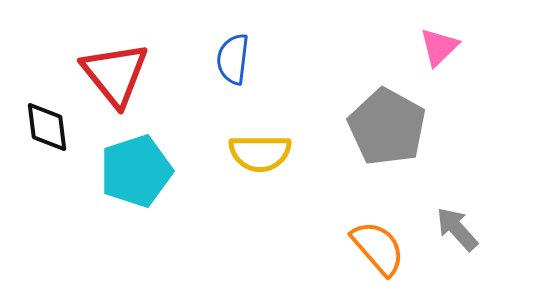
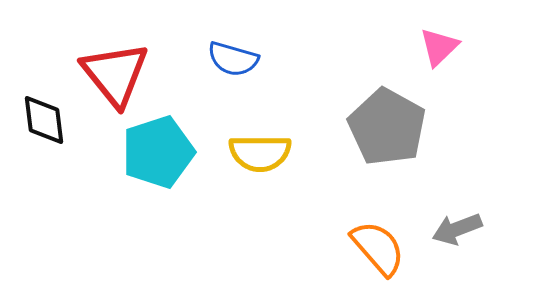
blue semicircle: rotated 81 degrees counterclockwise
black diamond: moved 3 px left, 7 px up
cyan pentagon: moved 22 px right, 19 px up
gray arrow: rotated 69 degrees counterclockwise
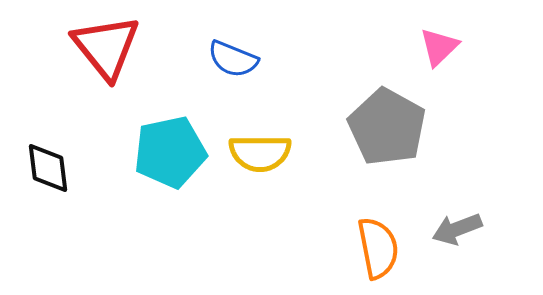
blue semicircle: rotated 6 degrees clockwise
red triangle: moved 9 px left, 27 px up
black diamond: moved 4 px right, 48 px down
cyan pentagon: moved 12 px right; rotated 6 degrees clockwise
orange semicircle: rotated 30 degrees clockwise
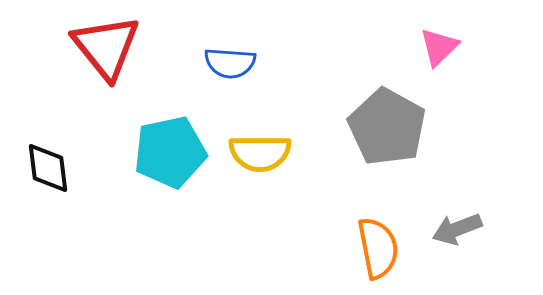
blue semicircle: moved 3 px left, 4 px down; rotated 18 degrees counterclockwise
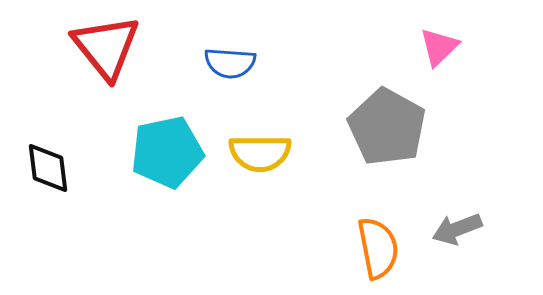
cyan pentagon: moved 3 px left
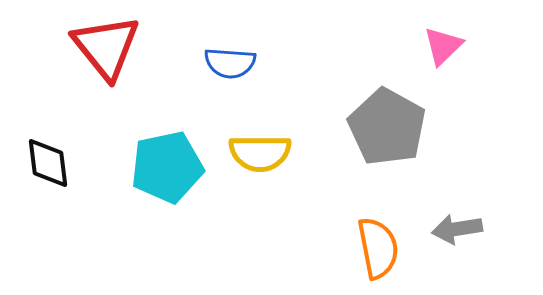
pink triangle: moved 4 px right, 1 px up
cyan pentagon: moved 15 px down
black diamond: moved 5 px up
gray arrow: rotated 12 degrees clockwise
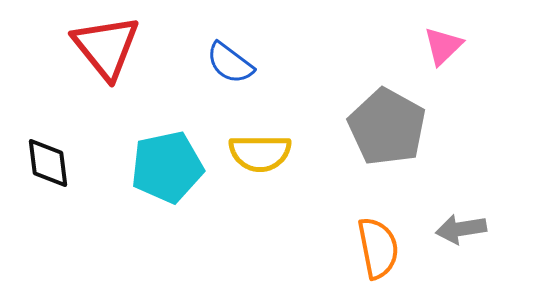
blue semicircle: rotated 33 degrees clockwise
gray arrow: moved 4 px right
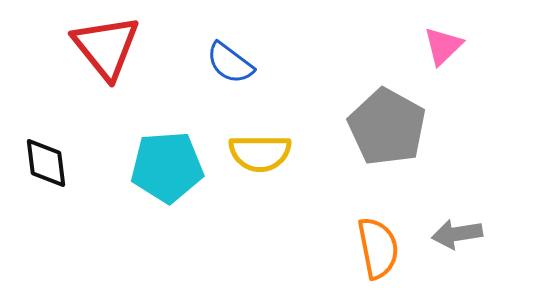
black diamond: moved 2 px left
cyan pentagon: rotated 8 degrees clockwise
gray arrow: moved 4 px left, 5 px down
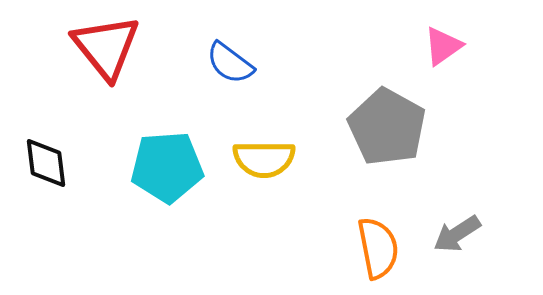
pink triangle: rotated 9 degrees clockwise
yellow semicircle: moved 4 px right, 6 px down
gray arrow: rotated 24 degrees counterclockwise
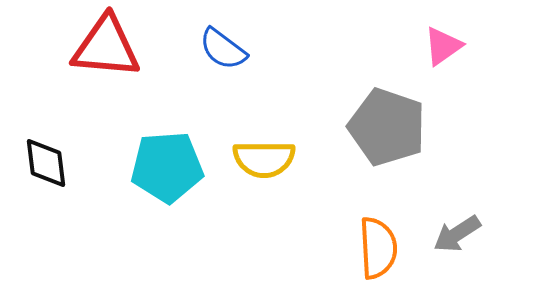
red triangle: rotated 46 degrees counterclockwise
blue semicircle: moved 7 px left, 14 px up
gray pentagon: rotated 10 degrees counterclockwise
orange semicircle: rotated 8 degrees clockwise
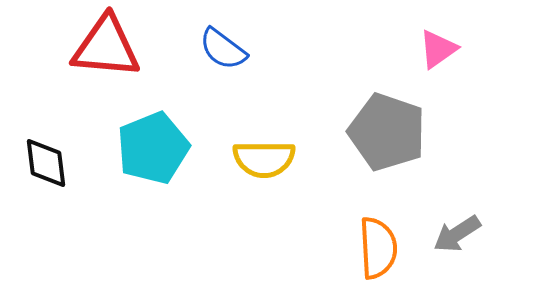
pink triangle: moved 5 px left, 3 px down
gray pentagon: moved 5 px down
cyan pentagon: moved 14 px left, 19 px up; rotated 18 degrees counterclockwise
